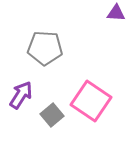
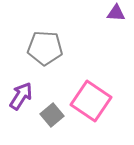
purple arrow: moved 1 px down
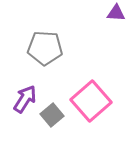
purple arrow: moved 4 px right, 3 px down
pink square: rotated 15 degrees clockwise
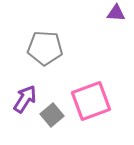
pink square: rotated 21 degrees clockwise
